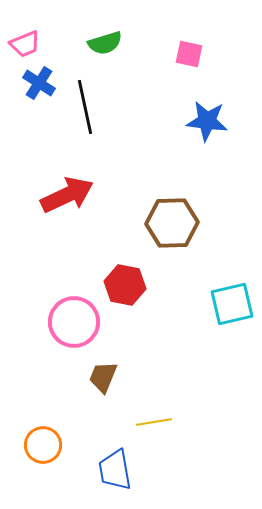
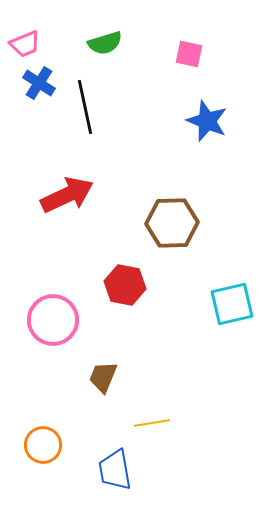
blue star: rotated 15 degrees clockwise
pink circle: moved 21 px left, 2 px up
yellow line: moved 2 px left, 1 px down
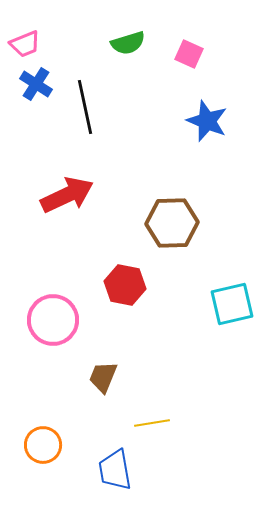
green semicircle: moved 23 px right
pink square: rotated 12 degrees clockwise
blue cross: moved 3 px left, 1 px down
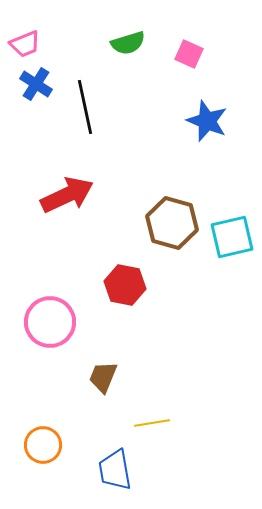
brown hexagon: rotated 18 degrees clockwise
cyan square: moved 67 px up
pink circle: moved 3 px left, 2 px down
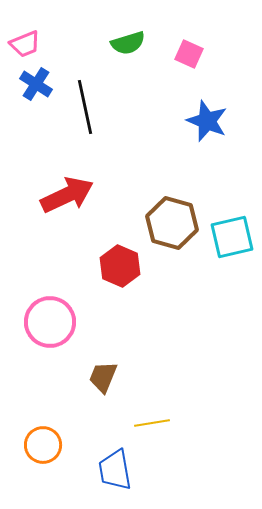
red hexagon: moved 5 px left, 19 px up; rotated 12 degrees clockwise
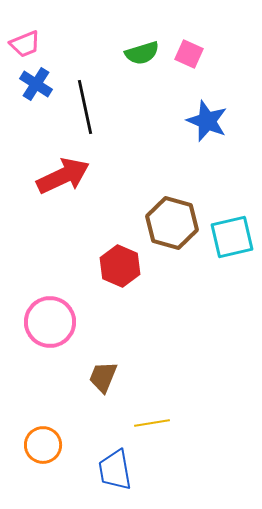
green semicircle: moved 14 px right, 10 px down
red arrow: moved 4 px left, 19 px up
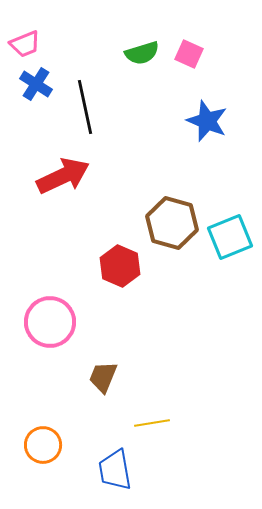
cyan square: moved 2 px left; rotated 9 degrees counterclockwise
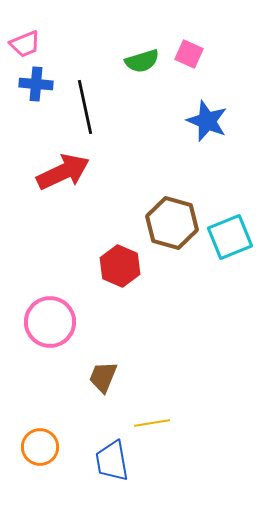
green semicircle: moved 8 px down
blue cross: rotated 28 degrees counterclockwise
red arrow: moved 4 px up
orange circle: moved 3 px left, 2 px down
blue trapezoid: moved 3 px left, 9 px up
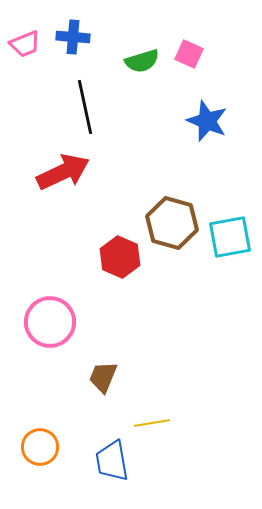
blue cross: moved 37 px right, 47 px up
cyan square: rotated 12 degrees clockwise
red hexagon: moved 9 px up
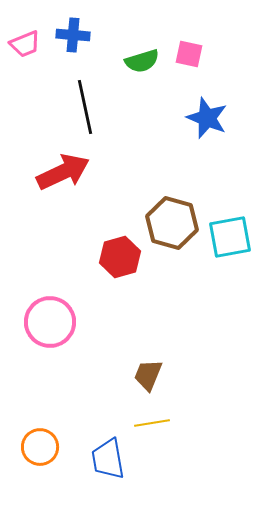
blue cross: moved 2 px up
pink square: rotated 12 degrees counterclockwise
blue star: moved 3 px up
red hexagon: rotated 21 degrees clockwise
brown trapezoid: moved 45 px right, 2 px up
blue trapezoid: moved 4 px left, 2 px up
